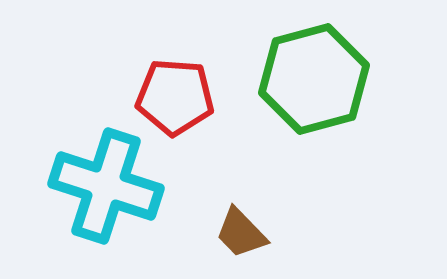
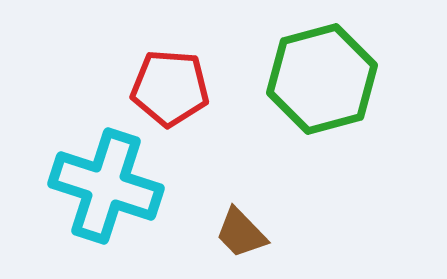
green hexagon: moved 8 px right
red pentagon: moved 5 px left, 9 px up
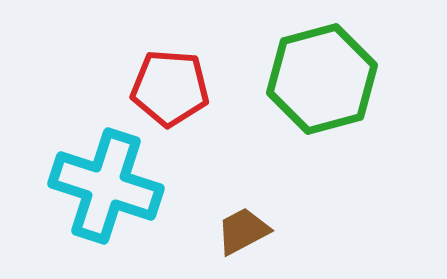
brown trapezoid: moved 2 px right, 2 px up; rotated 106 degrees clockwise
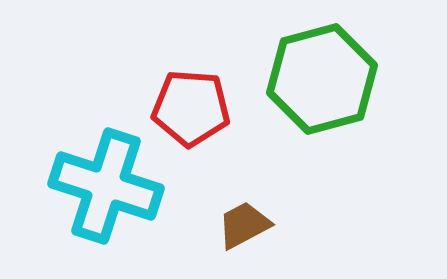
red pentagon: moved 21 px right, 20 px down
brown trapezoid: moved 1 px right, 6 px up
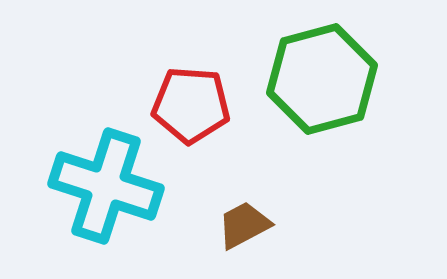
red pentagon: moved 3 px up
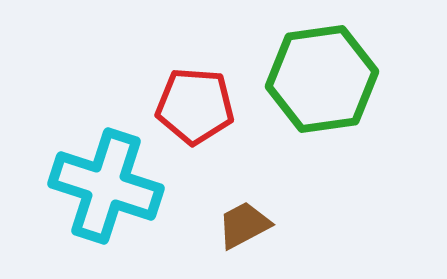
green hexagon: rotated 7 degrees clockwise
red pentagon: moved 4 px right, 1 px down
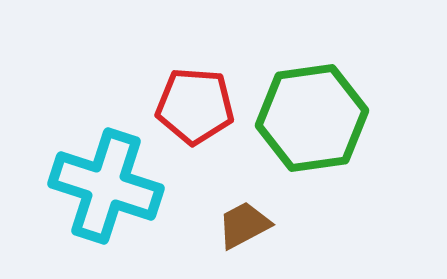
green hexagon: moved 10 px left, 39 px down
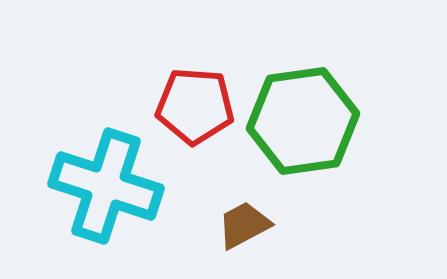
green hexagon: moved 9 px left, 3 px down
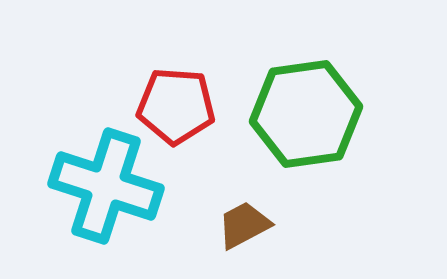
red pentagon: moved 19 px left
green hexagon: moved 3 px right, 7 px up
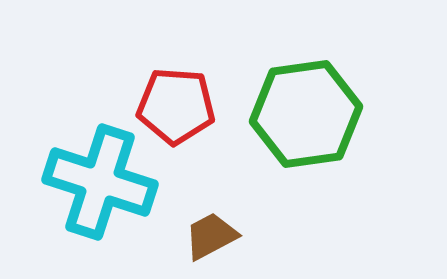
cyan cross: moved 6 px left, 4 px up
brown trapezoid: moved 33 px left, 11 px down
